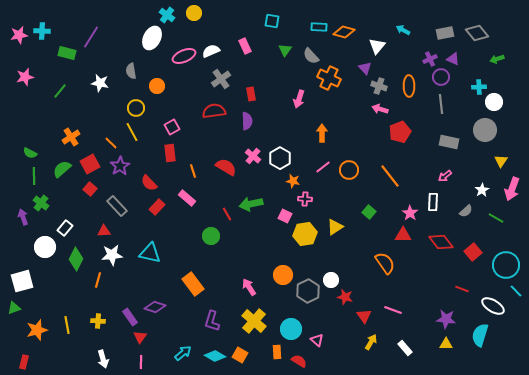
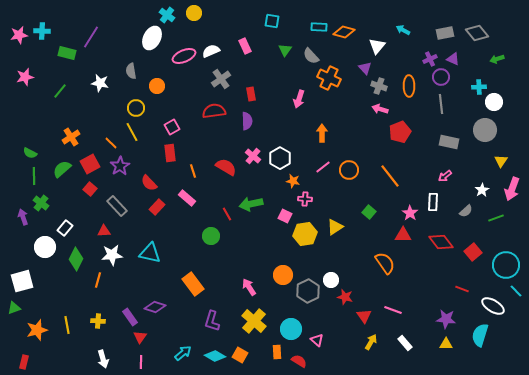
green line at (496, 218): rotated 49 degrees counterclockwise
white rectangle at (405, 348): moved 5 px up
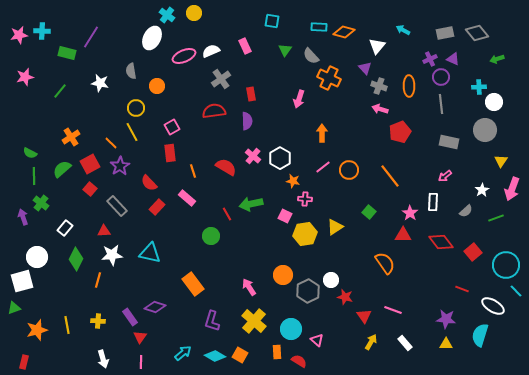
white circle at (45, 247): moved 8 px left, 10 px down
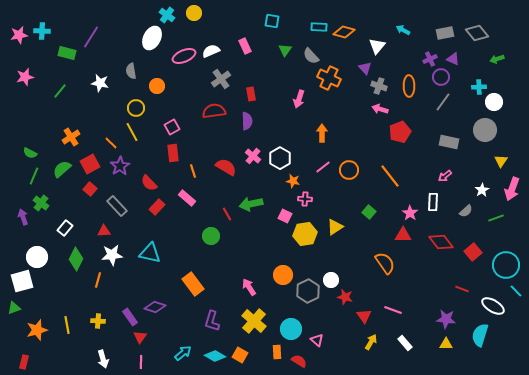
gray line at (441, 104): moved 2 px right, 2 px up; rotated 42 degrees clockwise
red rectangle at (170, 153): moved 3 px right
green line at (34, 176): rotated 24 degrees clockwise
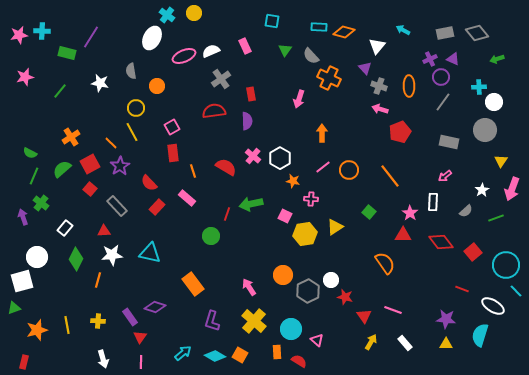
pink cross at (305, 199): moved 6 px right
red line at (227, 214): rotated 48 degrees clockwise
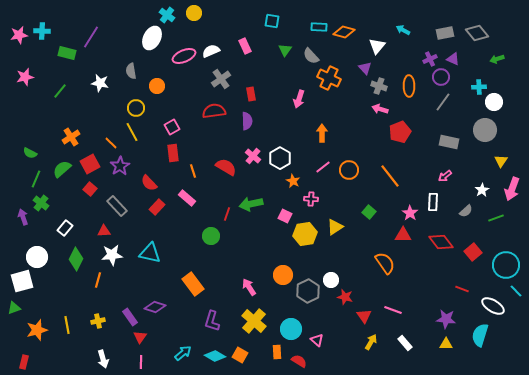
green line at (34, 176): moved 2 px right, 3 px down
orange star at (293, 181): rotated 16 degrees clockwise
yellow cross at (98, 321): rotated 16 degrees counterclockwise
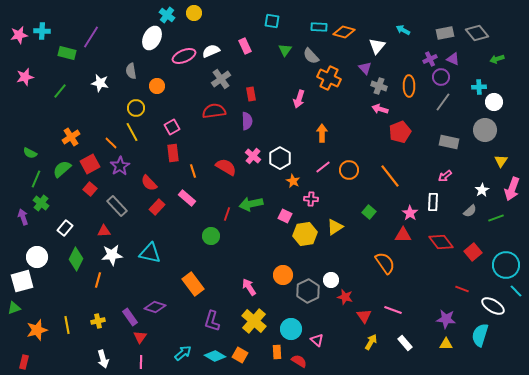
gray semicircle at (466, 211): moved 4 px right
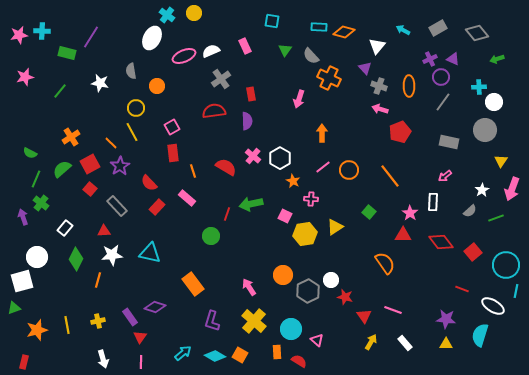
gray rectangle at (445, 33): moved 7 px left, 5 px up; rotated 18 degrees counterclockwise
cyan line at (516, 291): rotated 56 degrees clockwise
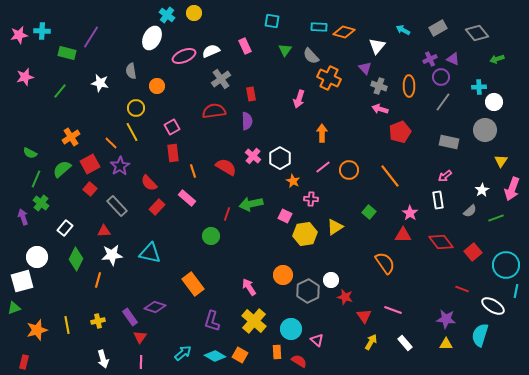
white rectangle at (433, 202): moved 5 px right, 2 px up; rotated 12 degrees counterclockwise
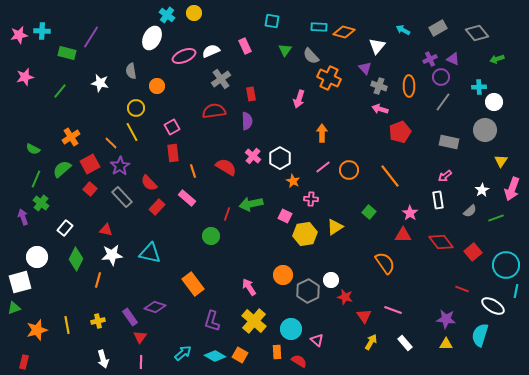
green semicircle at (30, 153): moved 3 px right, 4 px up
gray rectangle at (117, 206): moved 5 px right, 9 px up
red triangle at (104, 231): moved 2 px right, 1 px up; rotated 16 degrees clockwise
white square at (22, 281): moved 2 px left, 1 px down
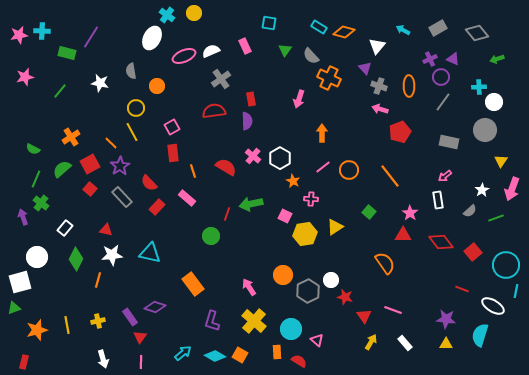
cyan square at (272, 21): moved 3 px left, 2 px down
cyan rectangle at (319, 27): rotated 28 degrees clockwise
red rectangle at (251, 94): moved 5 px down
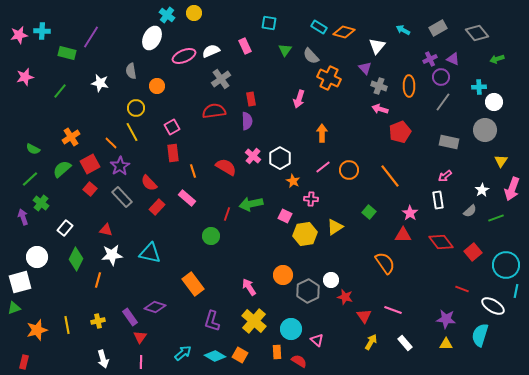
green line at (36, 179): moved 6 px left; rotated 24 degrees clockwise
